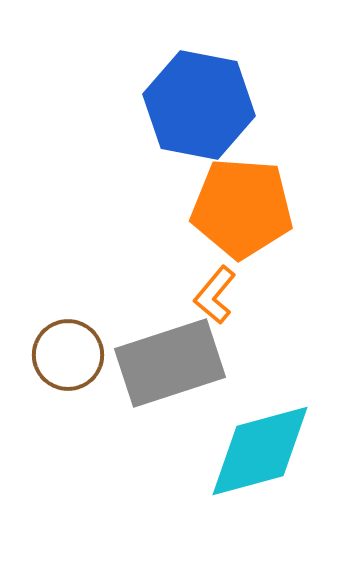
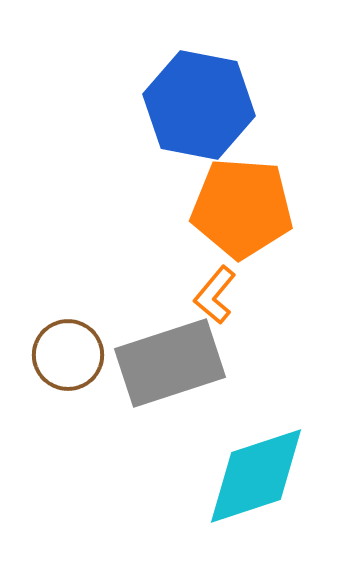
cyan diamond: moved 4 px left, 25 px down; rotated 3 degrees counterclockwise
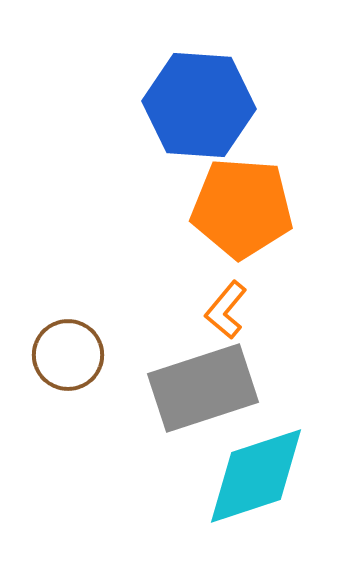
blue hexagon: rotated 7 degrees counterclockwise
orange L-shape: moved 11 px right, 15 px down
gray rectangle: moved 33 px right, 25 px down
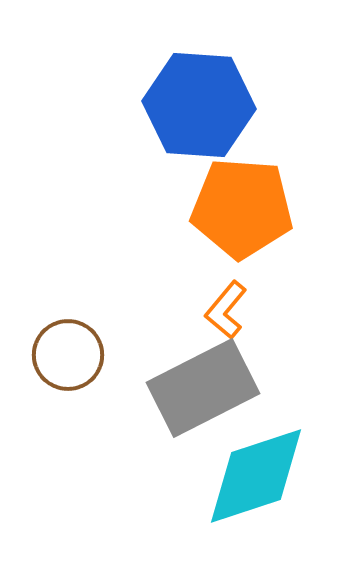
gray rectangle: rotated 9 degrees counterclockwise
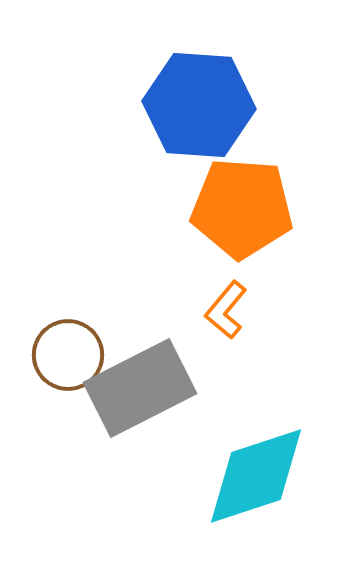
gray rectangle: moved 63 px left
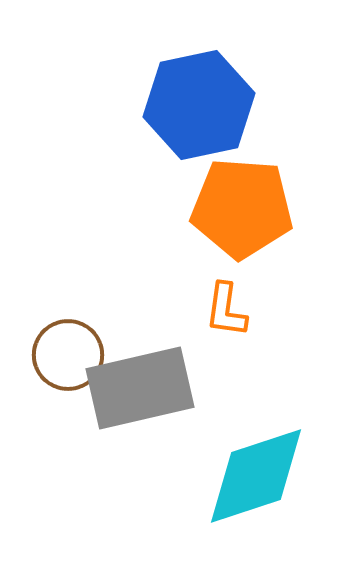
blue hexagon: rotated 16 degrees counterclockwise
orange L-shape: rotated 32 degrees counterclockwise
gray rectangle: rotated 14 degrees clockwise
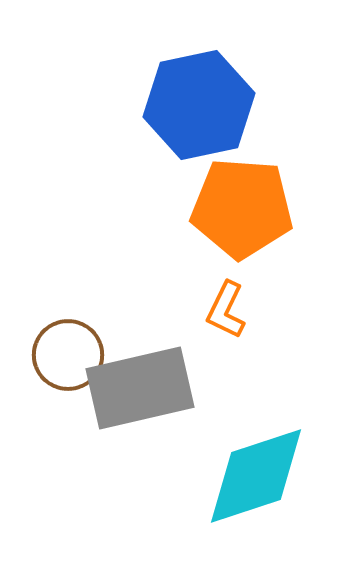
orange L-shape: rotated 18 degrees clockwise
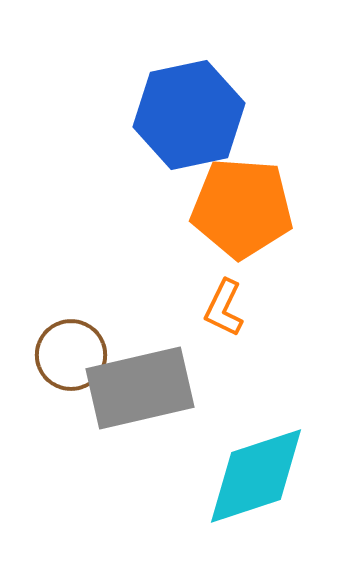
blue hexagon: moved 10 px left, 10 px down
orange L-shape: moved 2 px left, 2 px up
brown circle: moved 3 px right
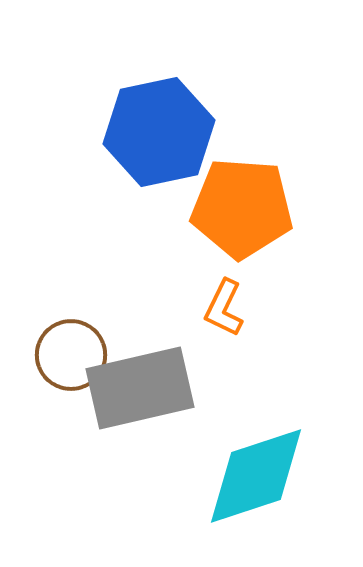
blue hexagon: moved 30 px left, 17 px down
